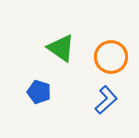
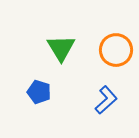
green triangle: rotated 24 degrees clockwise
orange circle: moved 5 px right, 7 px up
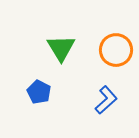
blue pentagon: rotated 10 degrees clockwise
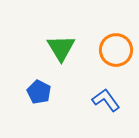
blue L-shape: rotated 84 degrees counterclockwise
